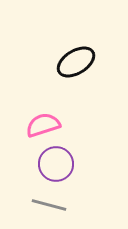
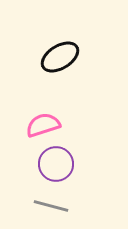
black ellipse: moved 16 px left, 5 px up
gray line: moved 2 px right, 1 px down
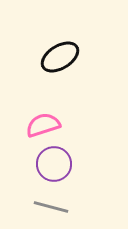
purple circle: moved 2 px left
gray line: moved 1 px down
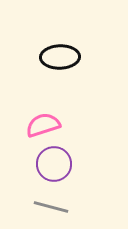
black ellipse: rotated 30 degrees clockwise
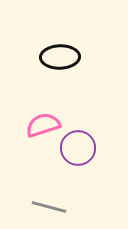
purple circle: moved 24 px right, 16 px up
gray line: moved 2 px left
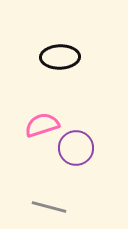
pink semicircle: moved 1 px left
purple circle: moved 2 px left
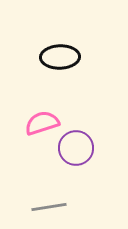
pink semicircle: moved 2 px up
gray line: rotated 24 degrees counterclockwise
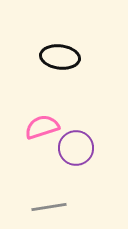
black ellipse: rotated 9 degrees clockwise
pink semicircle: moved 4 px down
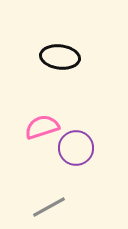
gray line: rotated 20 degrees counterclockwise
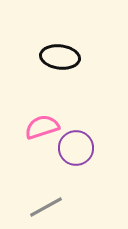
gray line: moved 3 px left
